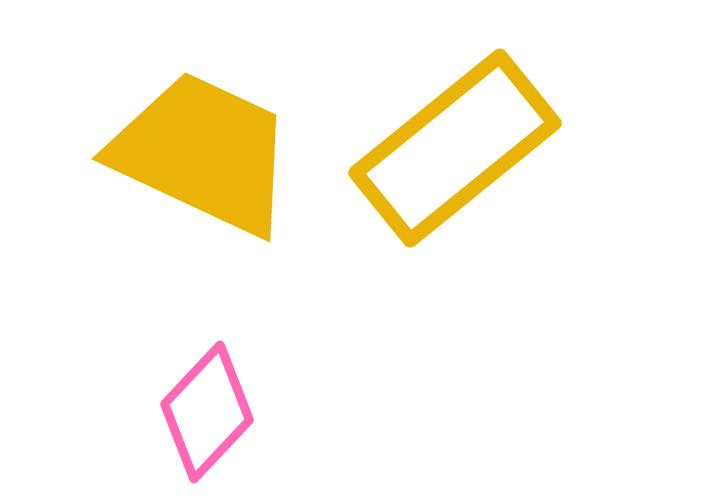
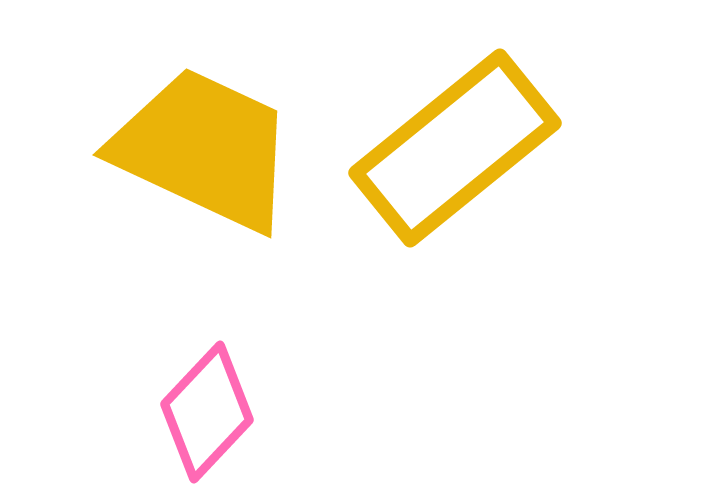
yellow trapezoid: moved 1 px right, 4 px up
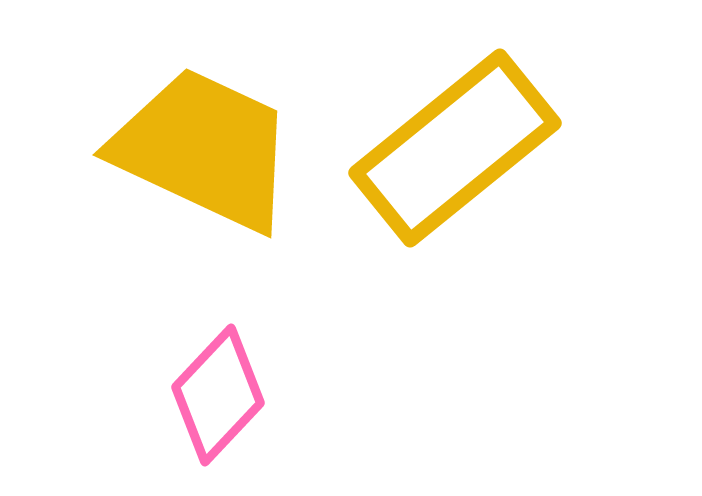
pink diamond: moved 11 px right, 17 px up
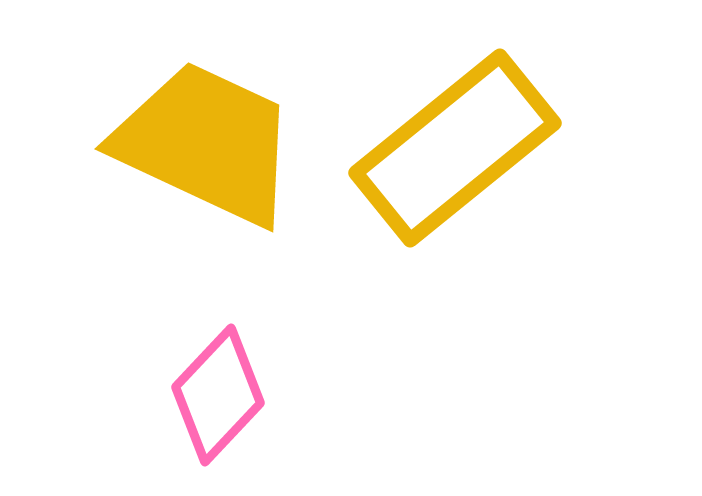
yellow trapezoid: moved 2 px right, 6 px up
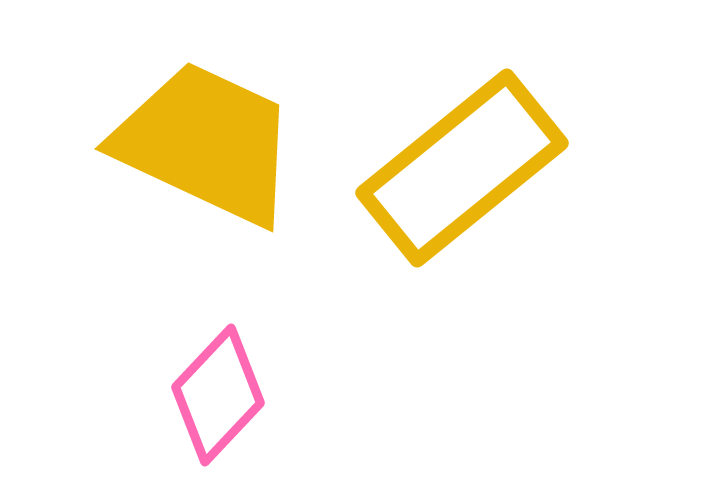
yellow rectangle: moved 7 px right, 20 px down
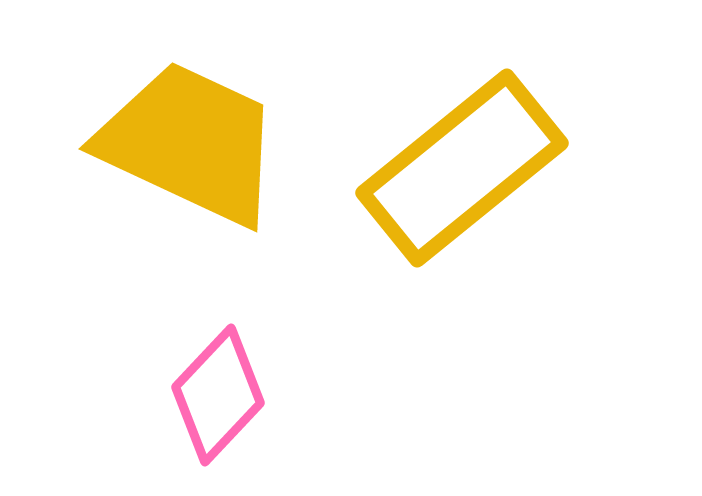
yellow trapezoid: moved 16 px left
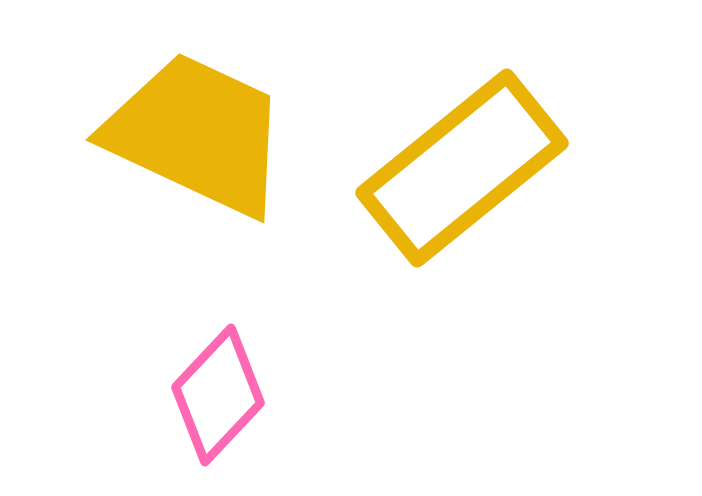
yellow trapezoid: moved 7 px right, 9 px up
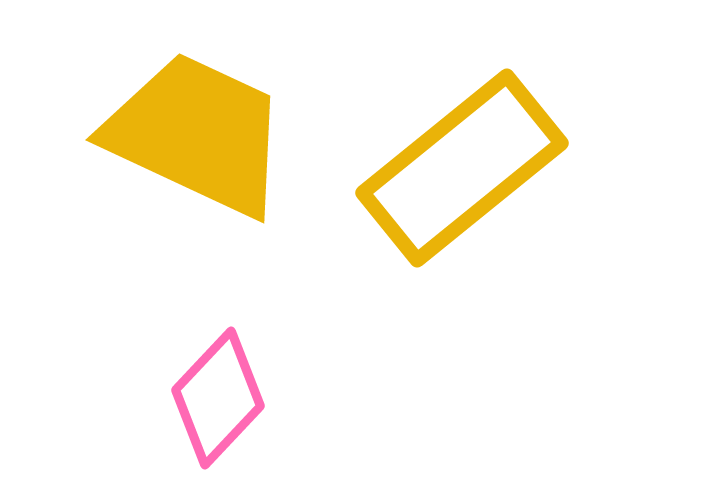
pink diamond: moved 3 px down
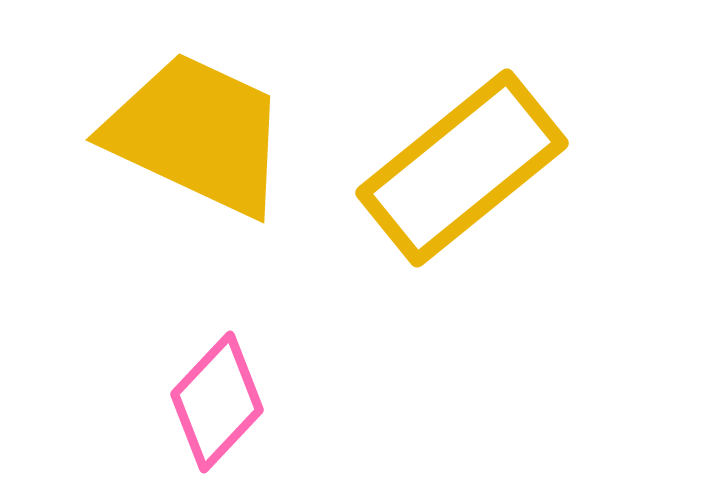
pink diamond: moved 1 px left, 4 px down
